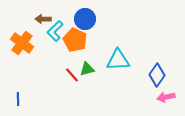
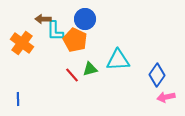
cyan L-shape: rotated 45 degrees counterclockwise
green triangle: moved 3 px right
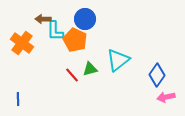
cyan triangle: rotated 35 degrees counterclockwise
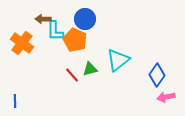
blue line: moved 3 px left, 2 px down
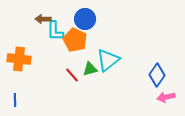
orange cross: moved 3 px left, 16 px down; rotated 30 degrees counterclockwise
cyan triangle: moved 10 px left
blue line: moved 1 px up
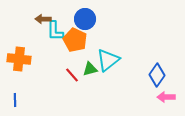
pink arrow: rotated 12 degrees clockwise
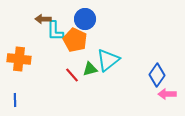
pink arrow: moved 1 px right, 3 px up
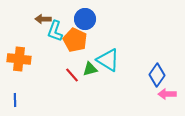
cyan L-shape: rotated 20 degrees clockwise
cyan triangle: rotated 50 degrees counterclockwise
